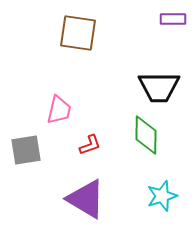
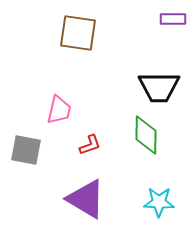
gray square: rotated 20 degrees clockwise
cyan star: moved 3 px left, 6 px down; rotated 20 degrees clockwise
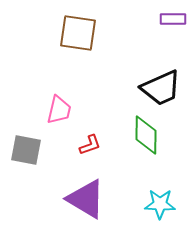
black trapezoid: moved 2 px right, 1 px down; rotated 24 degrees counterclockwise
cyan star: moved 1 px right, 2 px down
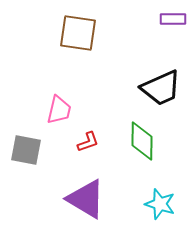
green diamond: moved 4 px left, 6 px down
red L-shape: moved 2 px left, 3 px up
cyan star: rotated 16 degrees clockwise
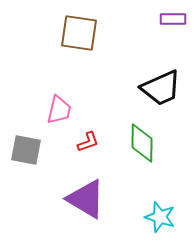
brown square: moved 1 px right
green diamond: moved 2 px down
cyan star: moved 13 px down
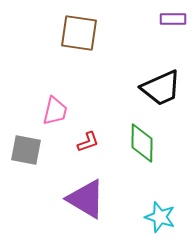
pink trapezoid: moved 4 px left, 1 px down
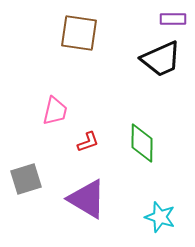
black trapezoid: moved 29 px up
gray square: moved 29 px down; rotated 28 degrees counterclockwise
purple triangle: moved 1 px right
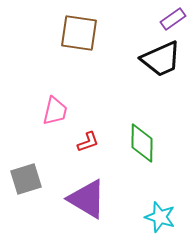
purple rectangle: rotated 35 degrees counterclockwise
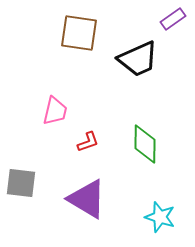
black trapezoid: moved 23 px left
green diamond: moved 3 px right, 1 px down
gray square: moved 5 px left, 4 px down; rotated 24 degrees clockwise
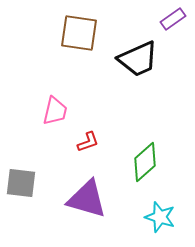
green diamond: moved 18 px down; rotated 48 degrees clockwise
purple triangle: rotated 15 degrees counterclockwise
